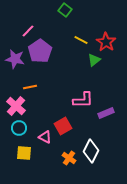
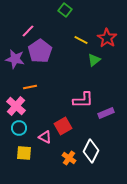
red star: moved 1 px right, 4 px up
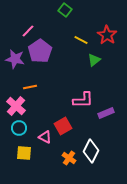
red star: moved 3 px up
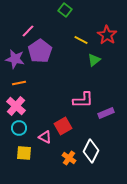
orange line: moved 11 px left, 4 px up
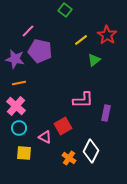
yellow line: rotated 64 degrees counterclockwise
purple pentagon: rotated 25 degrees counterclockwise
purple rectangle: rotated 56 degrees counterclockwise
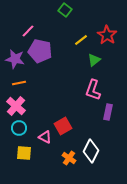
pink L-shape: moved 10 px right, 10 px up; rotated 110 degrees clockwise
purple rectangle: moved 2 px right, 1 px up
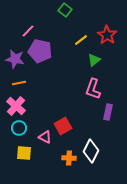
pink L-shape: moved 1 px up
orange cross: rotated 32 degrees counterclockwise
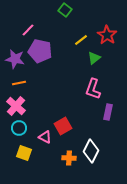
pink line: moved 1 px up
green triangle: moved 2 px up
yellow square: rotated 14 degrees clockwise
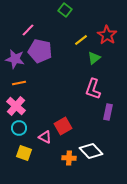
white diamond: rotated 70 degrees counterclockwise
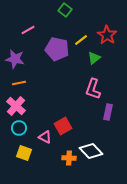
pink line: rotated 16 degrees clockwise
purple pentagon: moved 17 px right, 2 px up
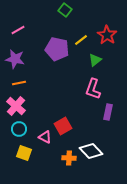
pink line: moved 10 px left
green triangle: moved 1 px right, 2 px down
cyan circle: moved 1 px down
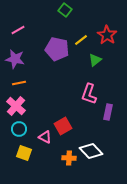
pink L-shape: moved 4 px left, 5 px down
